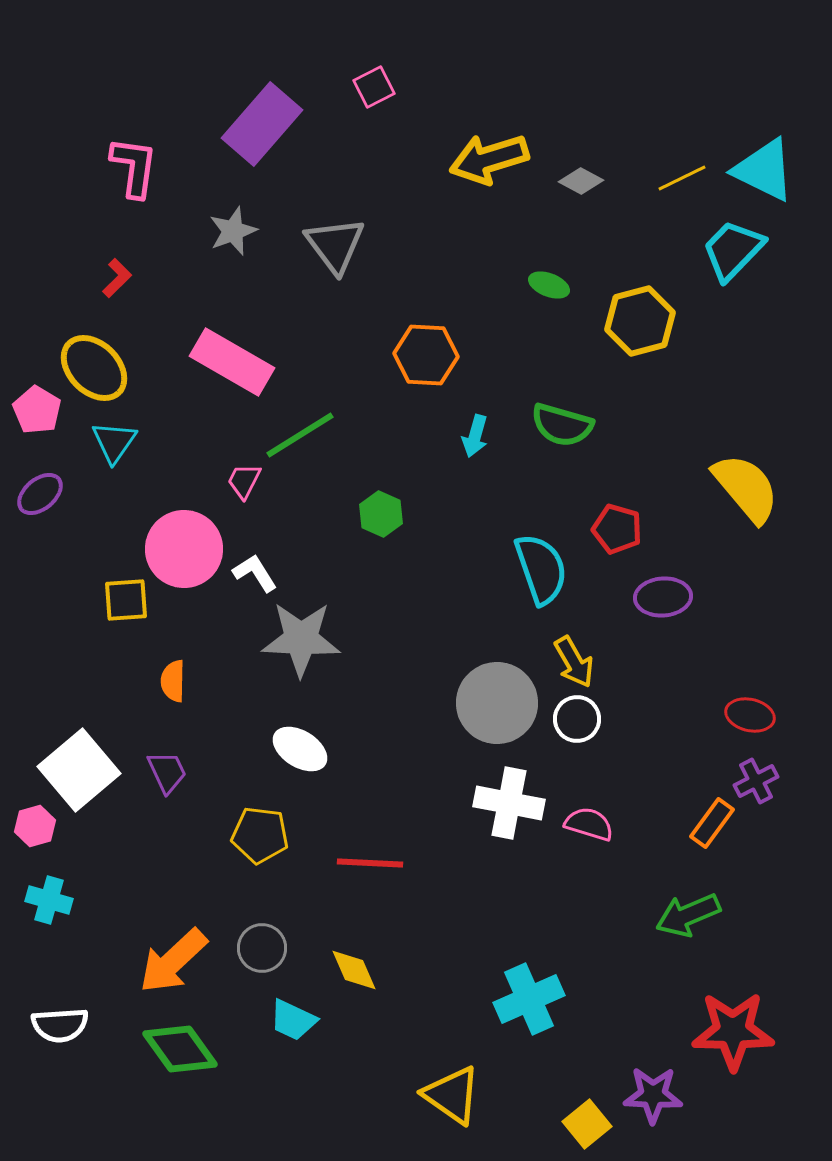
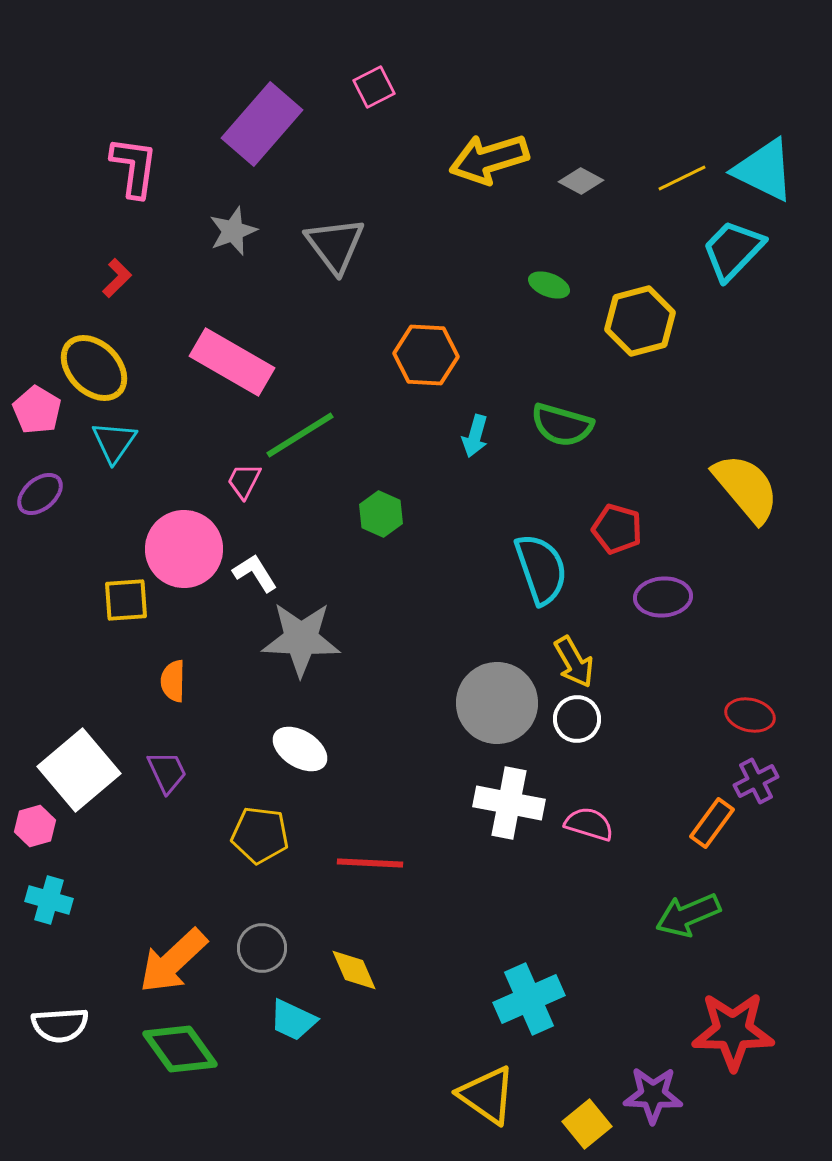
yellow triangle at (452, 1095): moved 35 px right
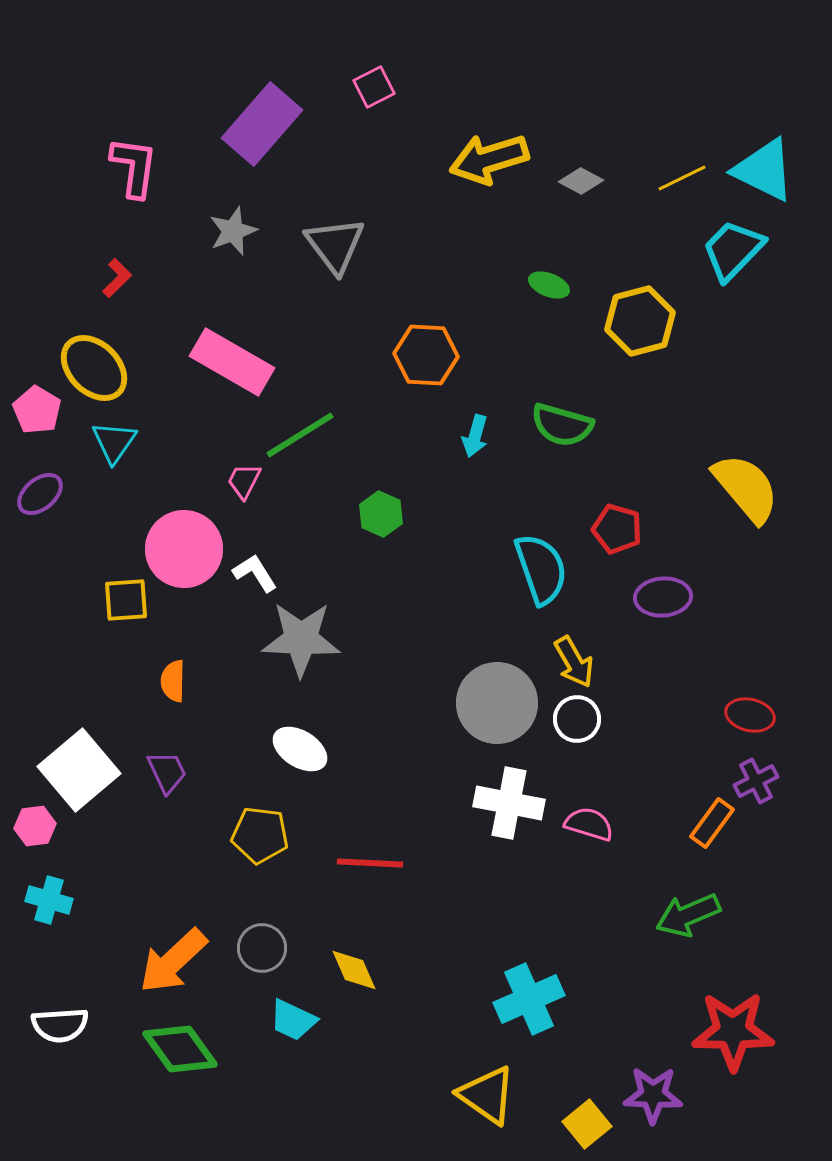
pink hexagon at (35, 826): rotated 9 degrees clockwise
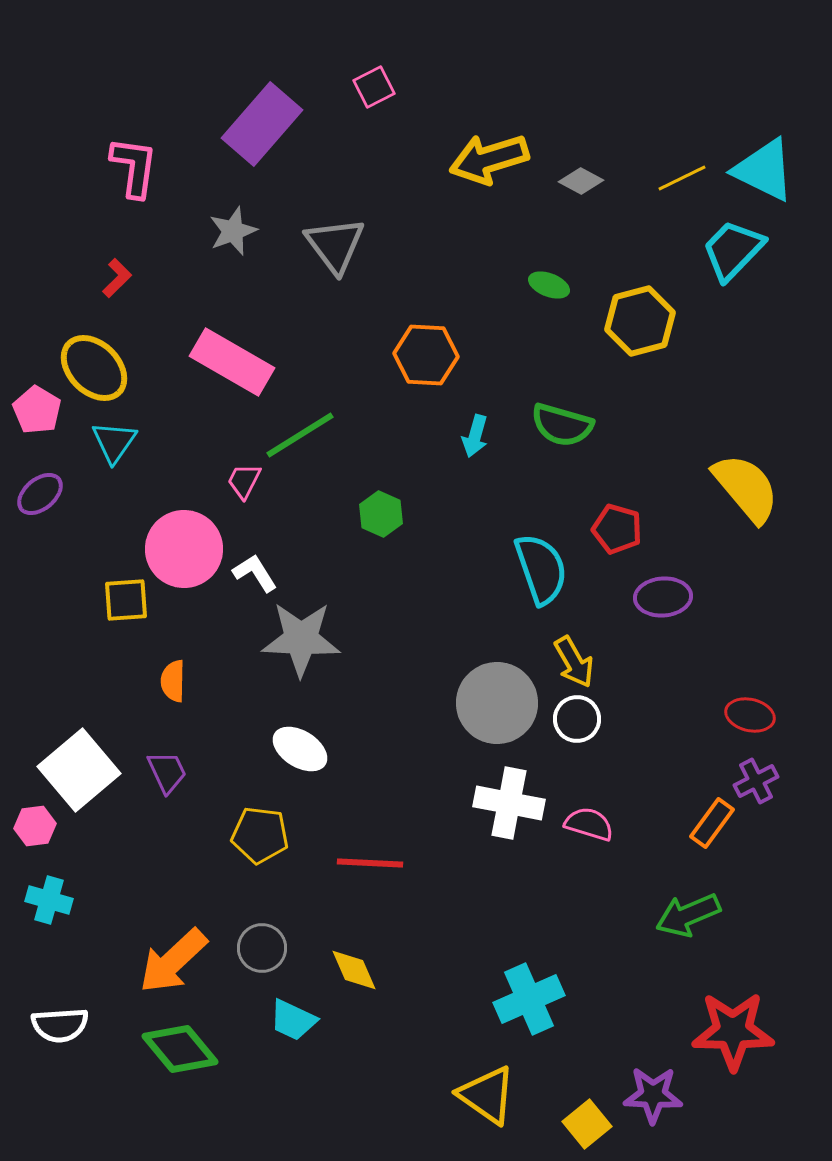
green diamond at (180, 1049): rotated 4 degrees counterclockwise
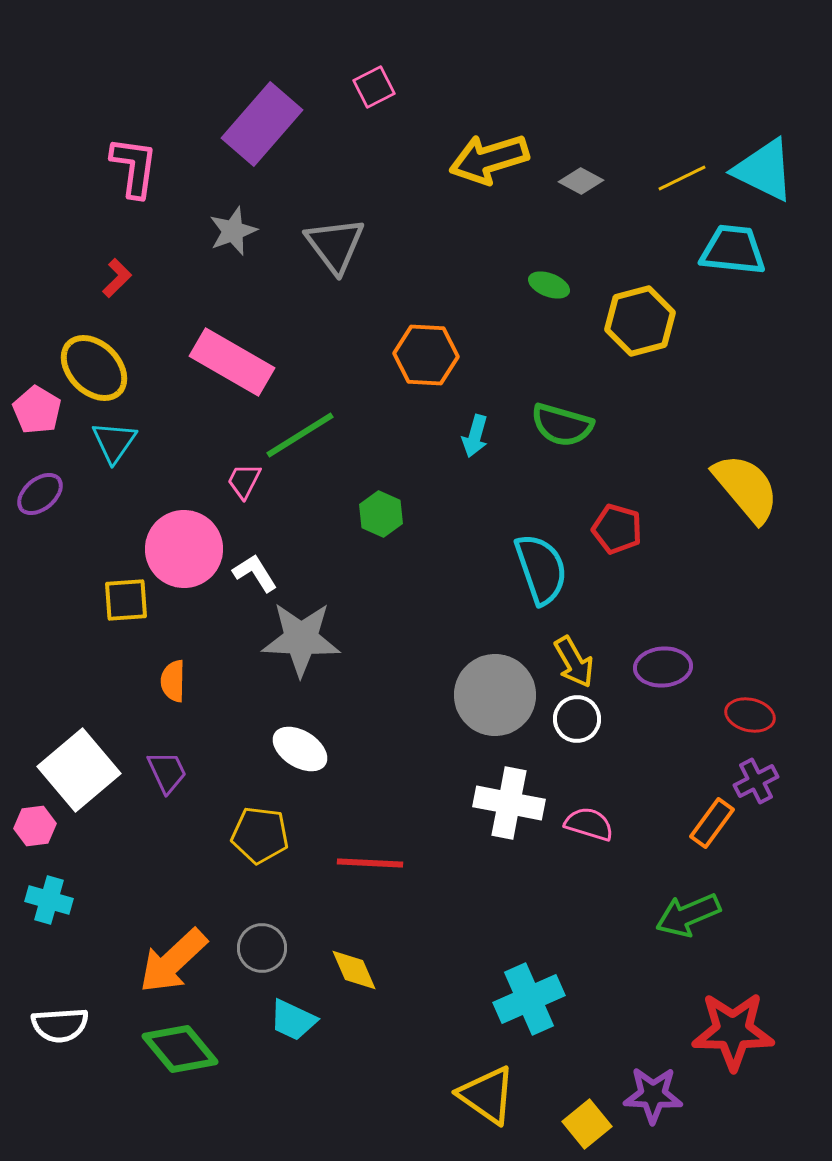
cyan trapezoid at (733, 250): rotated 52 degrees clockwise
purple ellipse at (663, 597): moved 70 px down
gray circle at (497, 703): moved 2 px left, 8 px up
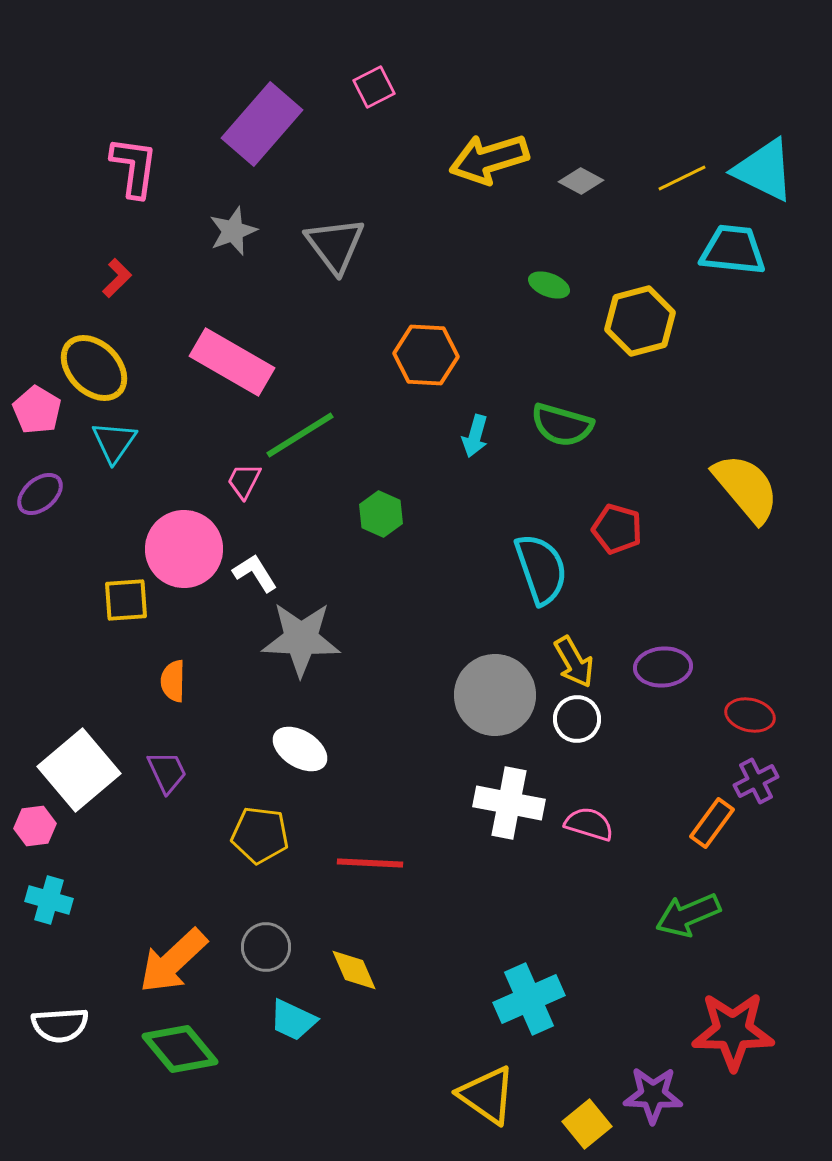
gray circle at (262, 948): moved 4 px right, 1 px up
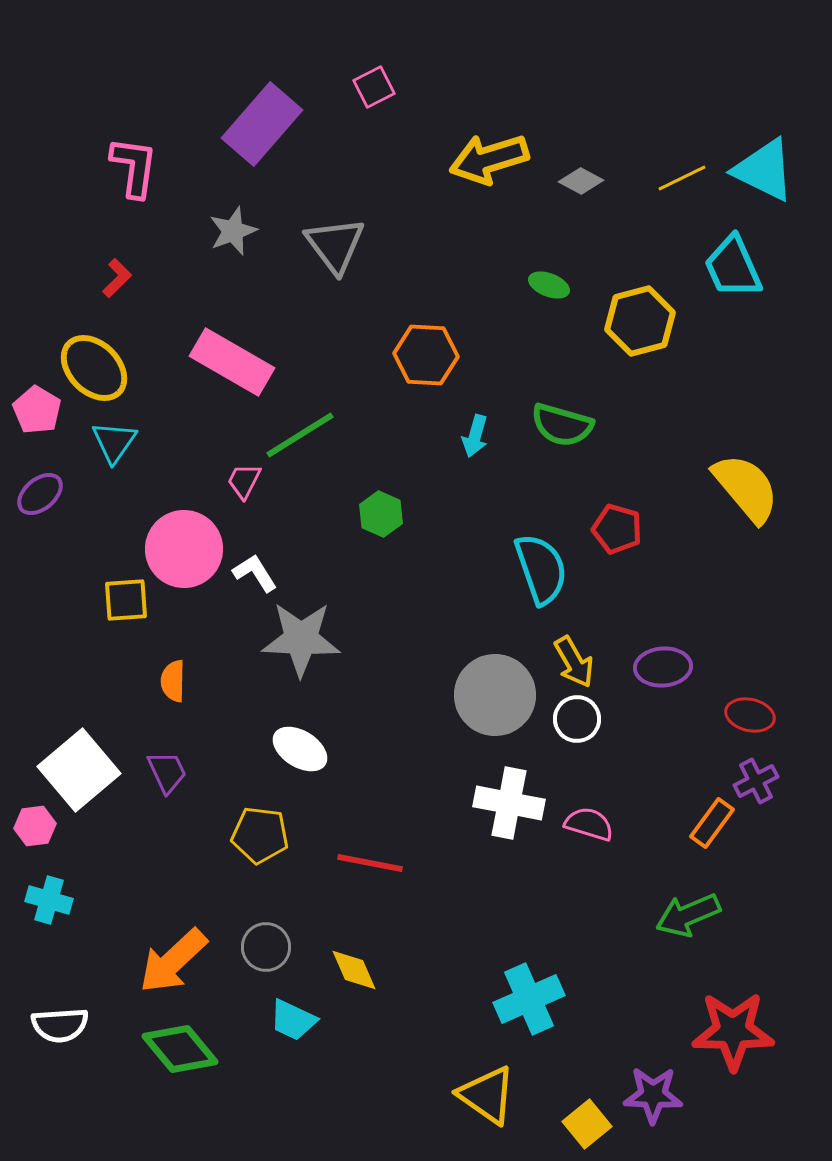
cyan trapezoid at (733, 250): moved 17 px down; rotated 120 degrees counterclockwise
red line at (370, 863): rotated 8 degrees clockwise
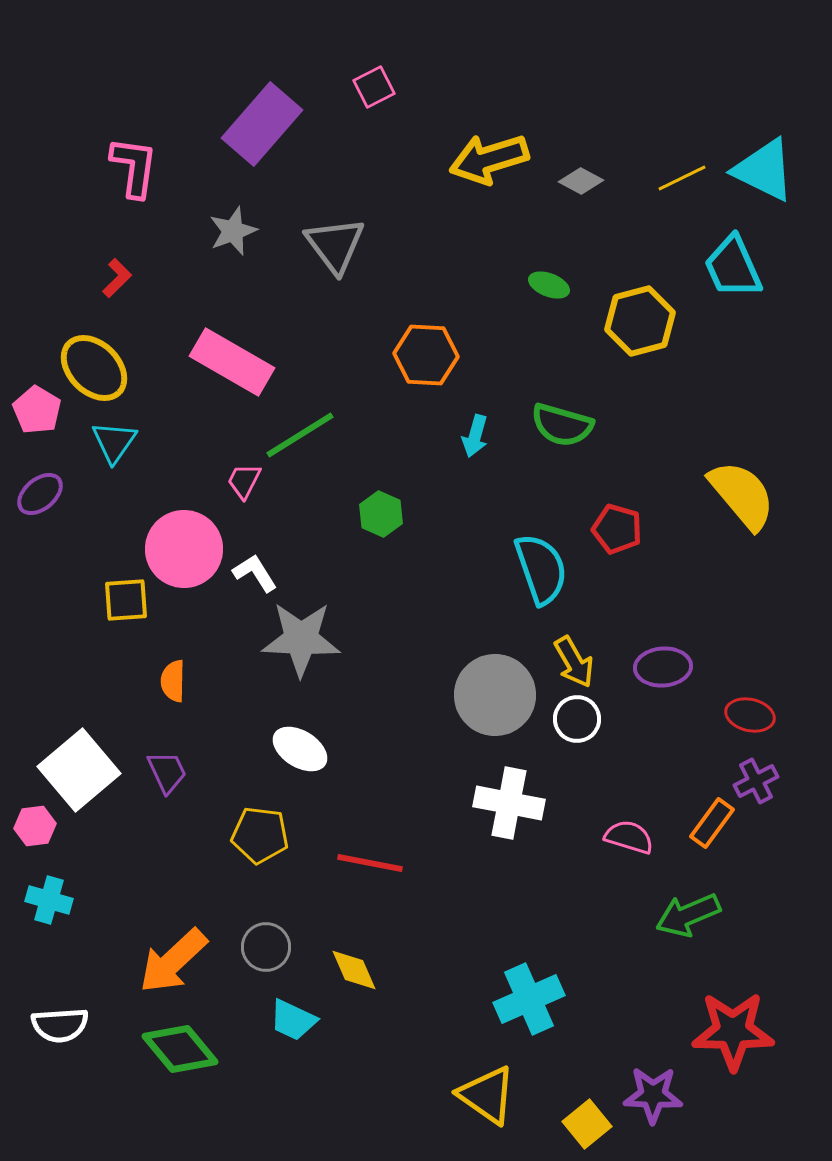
yellow semicircle at (746, 488): moved 4 px left, 7 px down
pink semicircle at (589, 824): moved 40 px right, 13 px down
